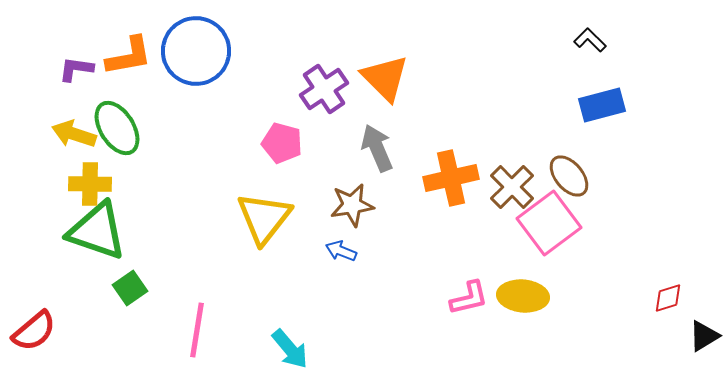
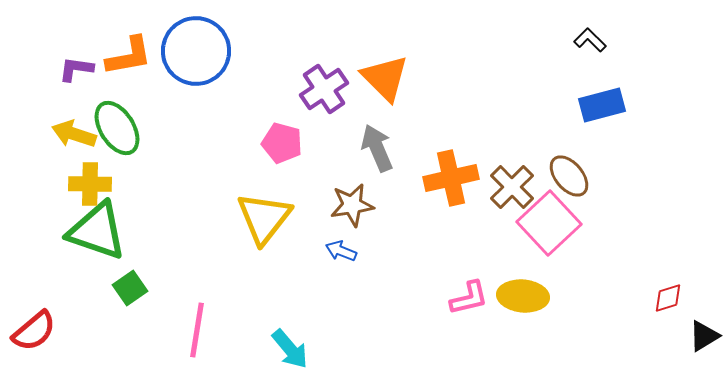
pink square: rotated 6 degrees counterclockwise
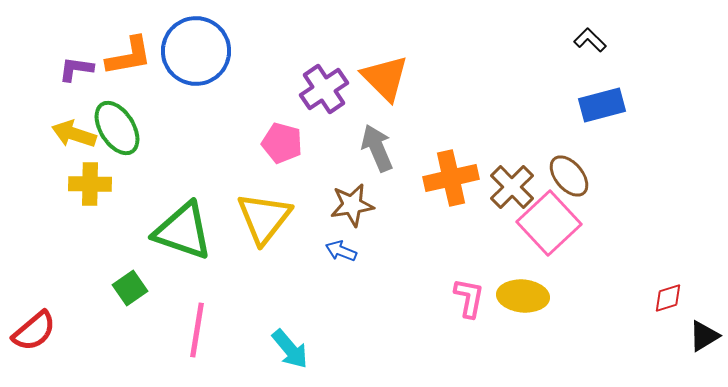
green triangle: moved 86 px right
pink L-shape: rotated 66 degrees counterclockwise
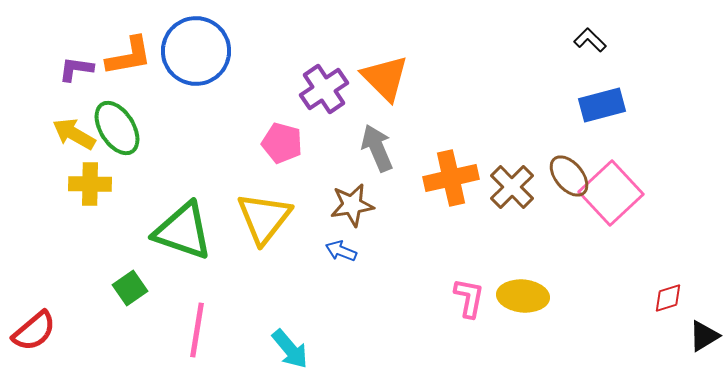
yellow arrow: rotated 12 degrees clockwise
pink square: moved 62 px right, 30 px up
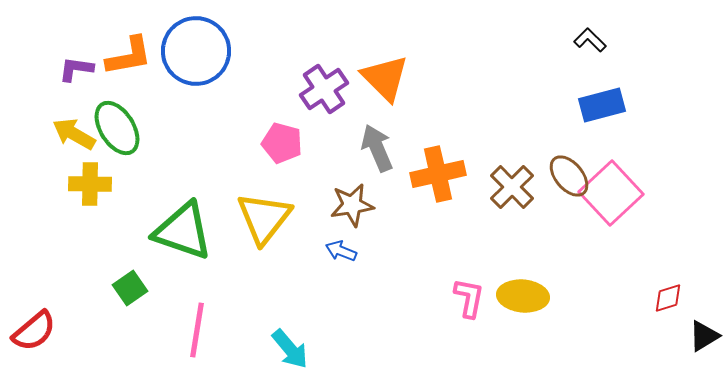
orange cross: moved 13 px left, 4 px up
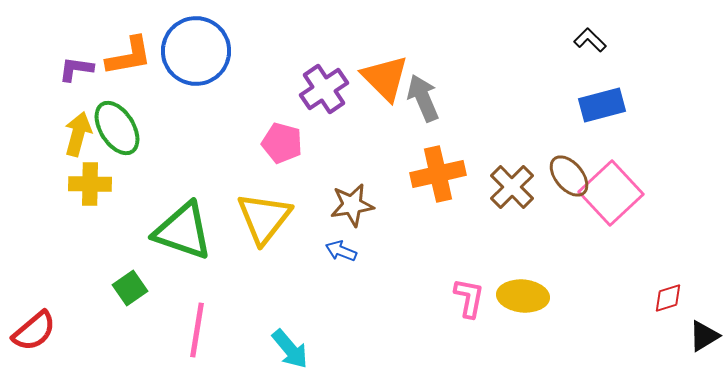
yellow arrow: moved 4 px right; rotated 75 degrees clockwise
gray arrow: moved 46 px right, 50 px up
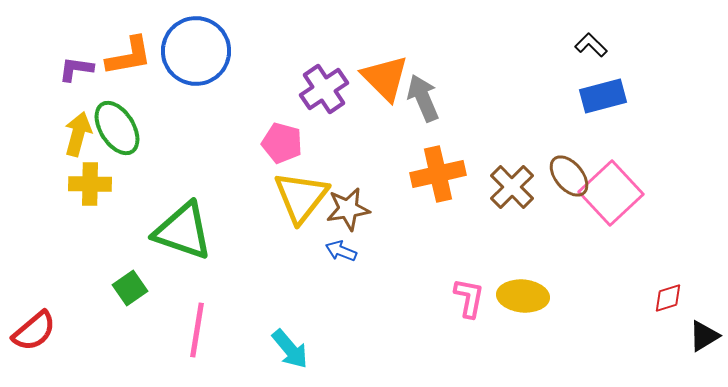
black L-shape: moved 1 px right, 5 px down
blue rectangle: moved 1 px right, 9 px up
brown star: moved 4 px left, 4 px down
yellow triangle: moved 37 px right, 21 px up
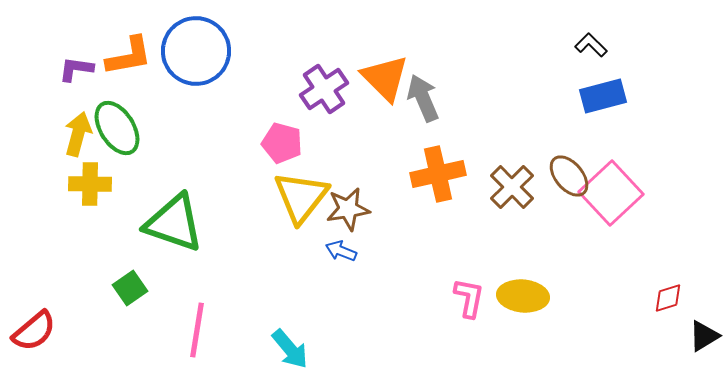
green triangle: moved 9 px left, 8 px up
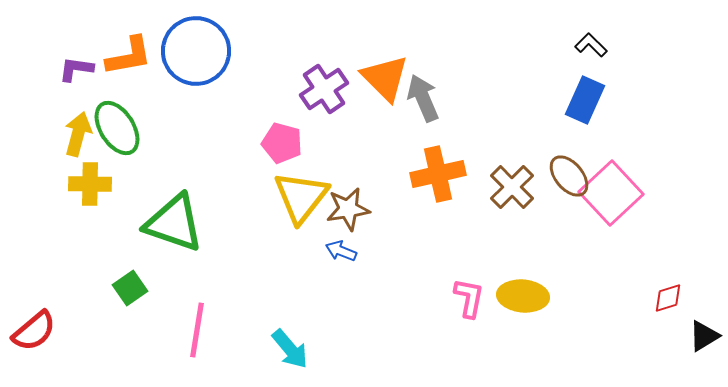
blue rectangle: moved 18 px left, 4 px down; rotated 51 degrees counterclockwise
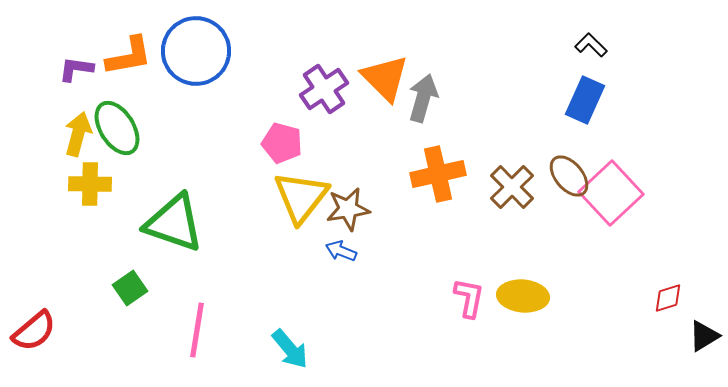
gray arrow: rotated 39 degrees clockwise
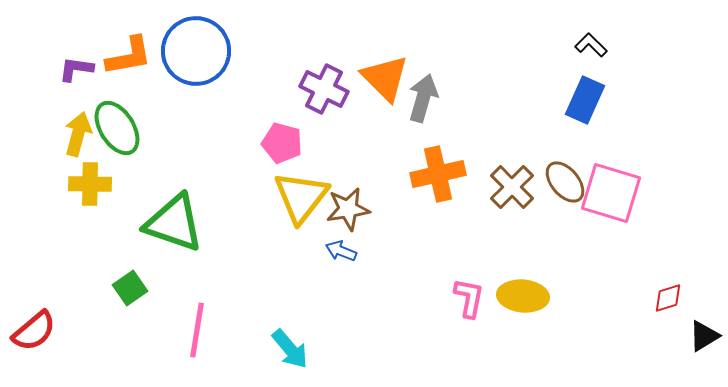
purple cross: rotated 30 degrees counterclockwise
brown ellipse: moved 4 px left, 6 px down
pink square: rotated 30 degrees counterclockwise
